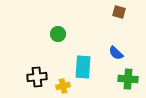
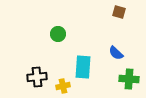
green cross: moved 1 px right
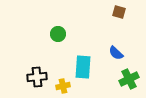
green cross: rotated 30 degrees counterclockwise
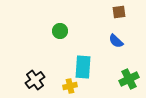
brown square: rotated 24 degrees counterclockwise
green circle: moved 2 px right, 3 px up
blue semicircle: moved 12 px up
black cross: moved 2 px left, 3 px down; rotated 30 degrees counterclockwise
yellow cross: moved 7 px right
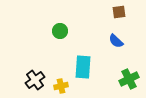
yellow cross: moved 9 px left
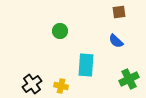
cyan rectangle: moved 3 px right, 2 px up
black cross: moved 3 px left, 4 px down
yellow cross: rotated 24 degrees clockwise
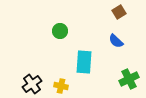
brown square: rotated 24 degrees counterclockwise
cyan rectangle: moved 2 px left, 3 px up
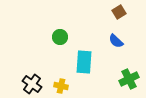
green circle: moved 6 px down
black cross: rotated 18 degrees counterclockwise
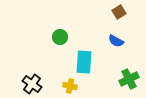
blue semicircle: rotated 14 degrees counterclockwise
yellow cross: moved 9 px right
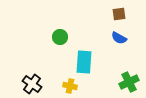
brown square: moved 2 px down; rotated 24 degrees clockwise
blue semicircle: moved 3 px right, 3 px up
green cross: moved 3 px down
